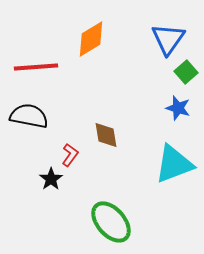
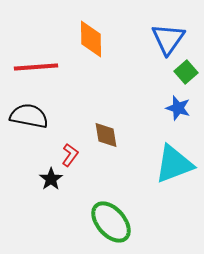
orange diamond: rotated 60 degrees counterclockwise
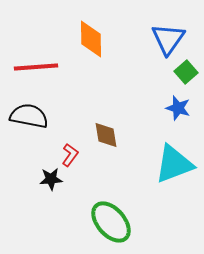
black star: rotated 30 degrees clockwise
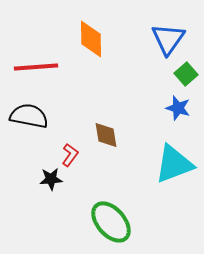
green square: moved 2 px down
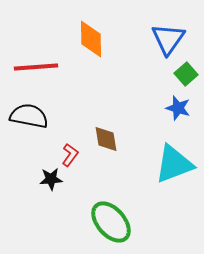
brown diamond: moved 4 px down
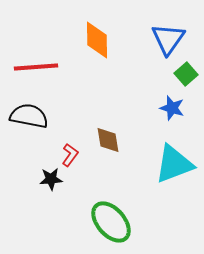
orange diamond: moved 6 px right, 1 px down
blue star: moved 6 px left
brown diamond: moved 2 px right, 1 px down
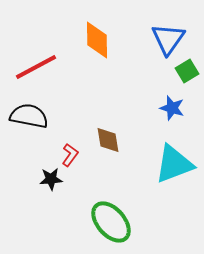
red line: rotated 24 degrees counterclockwise
green square: moved 1 px right, 3 px up; rotated 10 degrees clockwise
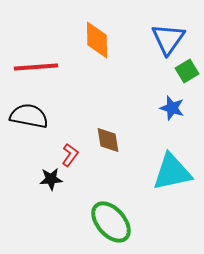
red line: rotated 24 degrees clockwise
cyan triangle: moved 2 px left, 8 px down; rotated 9 degrees clockwise
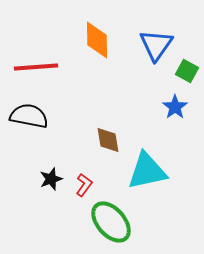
blue triangle: moved 12 px left, 6 px down
green square: rotated 30 degrees counterclockwise
blue star: moved 3 px right, 1 px up; rotated 20 degrees clockwise
red L-shape: moved 14 px right, 30 px down
cyan triangle: moved 25 px left, 1 px up
black star: rotated 15 degrees counterclockwise
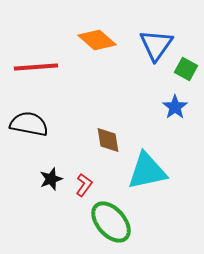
orange diamond: rotated 48 degrees counterclockwise
green square: moved 1 px left, 2 px up
black semicircle: moved 8 px down
